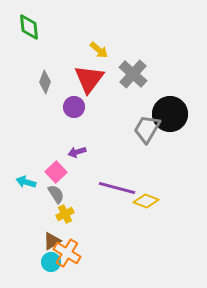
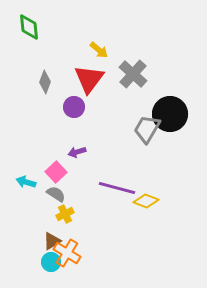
gray semicircle: rotated 24 degrees counterclockwise
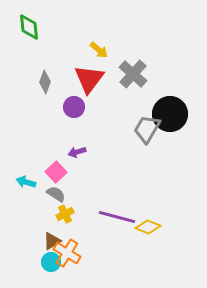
purple line: moved 29 px down
yellow diamond: moved 2 px right, 26 px down
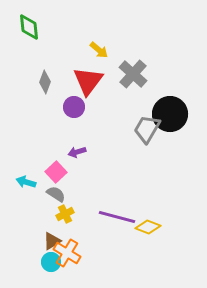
red triangle: moved 1 px left, 2 px down
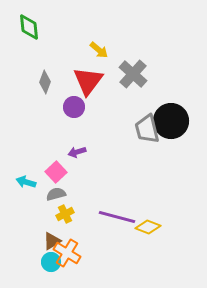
black circle: moved 1 px right, 7 px down
gray trapezoid: rotated 44 degrees counterclockwise
gray semicircle: rotated 48 degrees counterclockwise
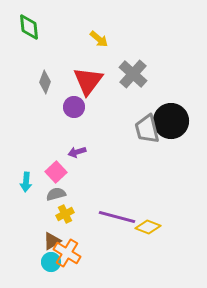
yellow arrow: moved 11 px up
cyan arrow: rotated 102 degrees counterclockwise
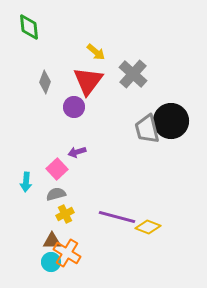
yellow arrow: moved 3 px left, 13 px down
pink square: moved 1 px right, 3 px up
brown triangle: rotated 30 degrees clockwise
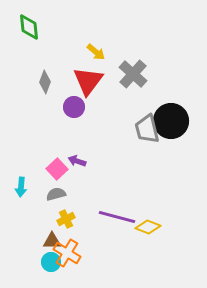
purple arrow: moved 9 px down; rotated 36 degrees clockwise
cyan arrow: moved 5 px left, 5 px down
yellow cross: moved 1 px right, 5 px down
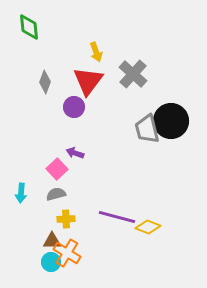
yellow arrow: rotated 30 degrees clockwise
purple arrow: moved 2 px left, 8 px up
cyan arrow: moved 6 px down
yellow cross: rotated 24 degrees clockwise
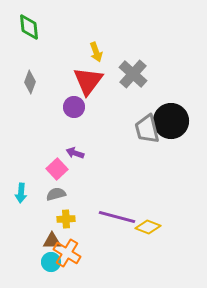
gray diamond: moved 15 px left
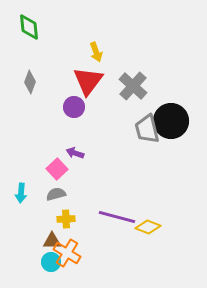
gray cross: moved 12 px down
